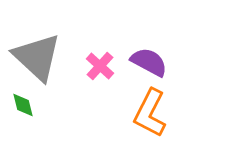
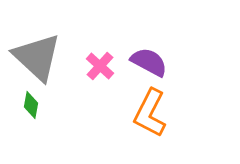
green diamond: moved 8 px right; rotated 24 degrees clockwise
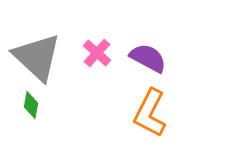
purple semicircle: moved 1 px left, 4 px up
pink cross: moved 3 px left, 13 px up
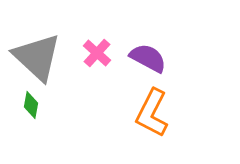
orange L-shape: moved 2 px right
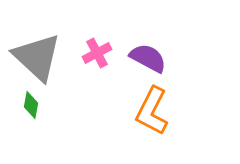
pink cross: rotated 20 degrees clockwise
orange L-shape: moved 2 px up
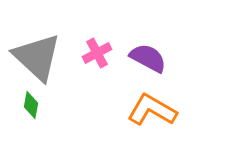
orange L-shape: moved 1 px up; rotated 93 degrees clockwise
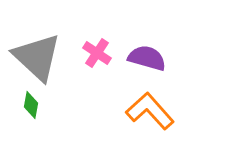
pink cross: rotated 28 degrees counterclockwise
purple semicircle: moved 1 px left; rotated 12 degrees counterclockwise
orange L-shape: moved 2 px left, 1 px down; rotated 18 degrees clockwise
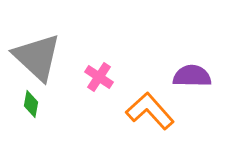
pink cross: moved 2 px right, 24 px down
purple semicircle: moved 45 px right, 18 px down; rotated 15 degrees counterclockwise
green diamond: moved 1 px up
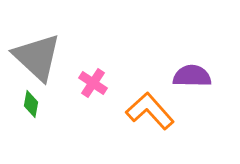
pink cross: moved 6 px left, 6 px down
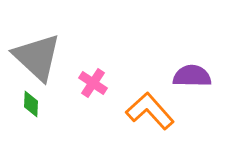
green diamond: rotated 8 degrees counterclockwise
